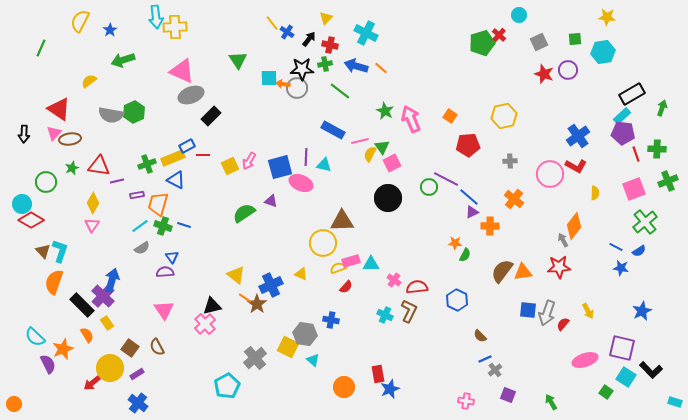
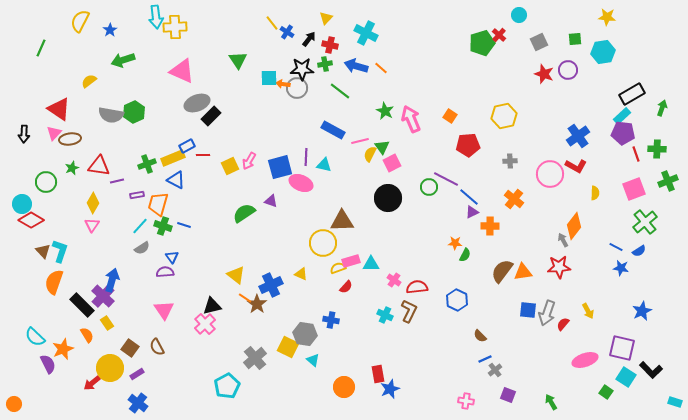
gray ellipse at (191, 95): moved 6 px right, 8 px down
cyan line at (140, 226): rotated 12 degrees counterclockwise
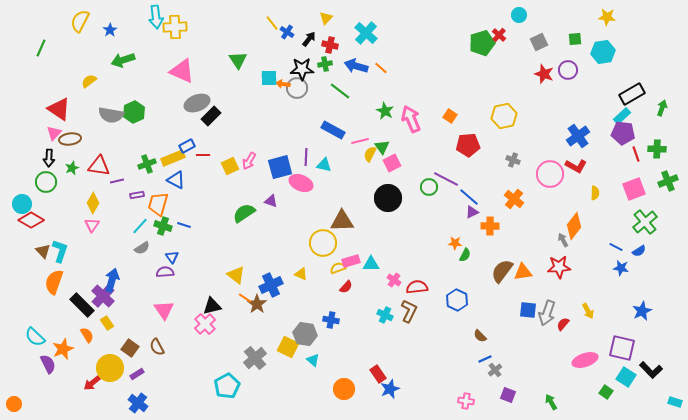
cyan cross at (366, 33): rotated 15 degrees clockwise
black arrow at (24, 134): moved 25 px right, 24 px down
gray cross at (510, 161): moved 3 px right, 1 px up; rotated 24 degrees clockwise
red rectangle at (378, 374): rotated 24 degrees counterclockwise
orange circle at (344, 387): moved 2 px down
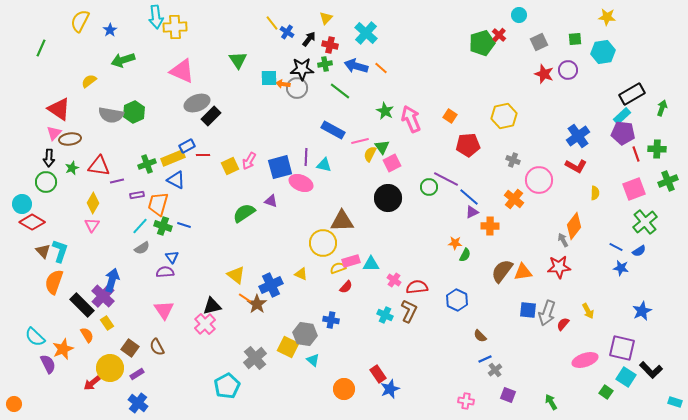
pink circle at (550, 174): moved 11 px left, 6 px down
red diamond at (31, 220): moved 1 px right, 2 px down
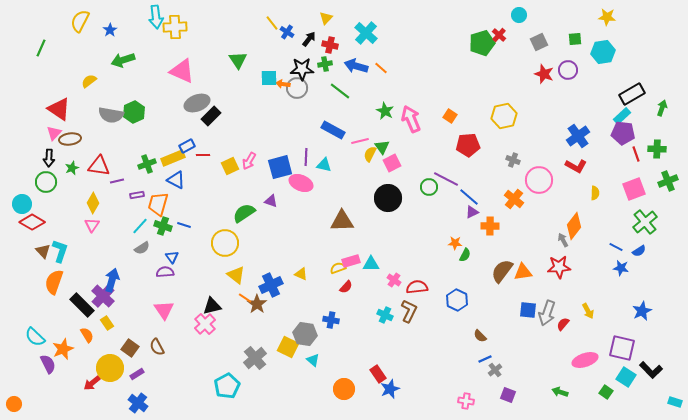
yellow circle at (323, 243): moved 98 px left
green arrow at (551, 402): moved 9 px right, 10 px up; rotated 42 degrees counterclockwise
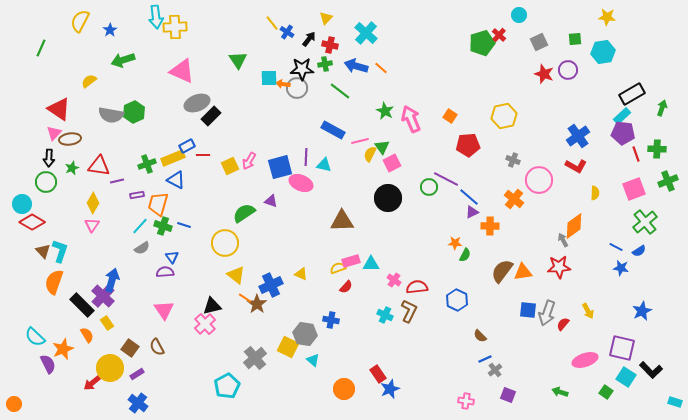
orange diamond at (574, 226): rotated 16 degrees clockwise
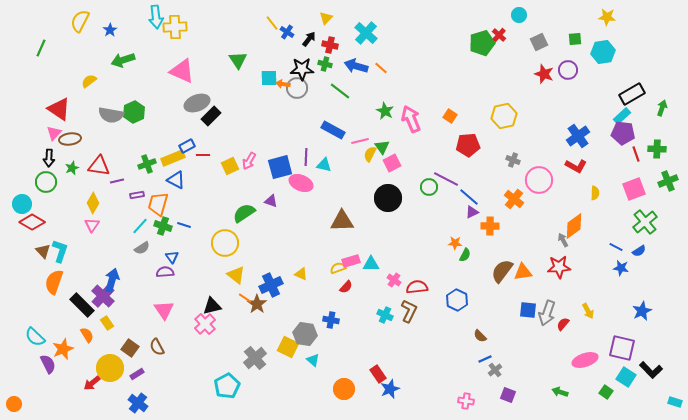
green cross at (325, 64): rotated 24 degrees clockwise
